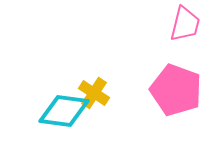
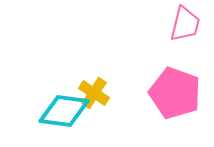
pink pentagon: moved 1 px left, 3 px down
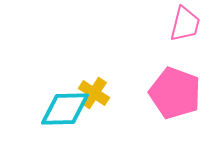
cyan diamond: moved 1 px right, 2 px up; rotated 9 degrees counterclockwise
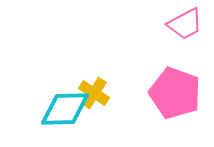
pink trapezoid: rotated 48 degrees clockwise
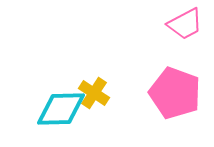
cyan diamond: moved 4 px left
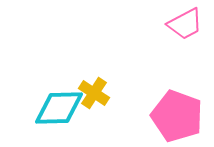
pink pentagon: moved 2 px right, 23 px down
cyan diamond: moved 2 px left, 1 px up
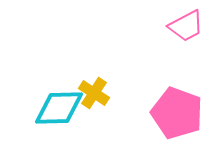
pink trapezoid: moved 1 px right, 2 px down
pink pentagon: moved 3 px up
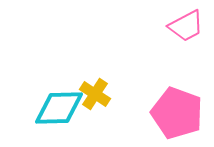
yellow cross: moved 1 px right, 1 px down
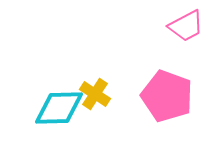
pink pentagon: moved 10 px left, 17 px up
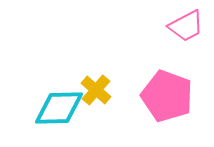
yellow cross: moved 1 px right, 4 px up; rotated 8 degrees clockwise
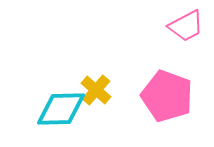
cyan diamond: moved 2 px right, 1 px down
